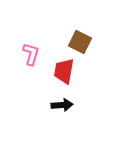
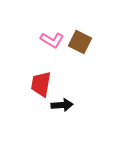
pink L-shape: moved 21 px right, 14 px up; rotated 105 degrees clockwise
red trapezoid: moved 23 px left, 13 px down
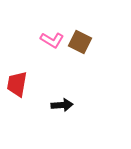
red trapezoid: moved 24 px left
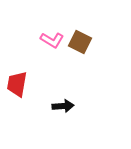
black arrow: moved 1 px right, 1 px down
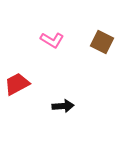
brown square: moved 22 px right
red trapezoid: rotated 52 degrees clockwise
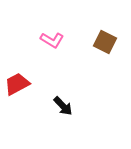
brown square: moved 3 px right
black arrow: rotated 50 degrees clockwise
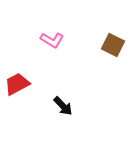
brown square: moved 8 px right, 3 px down
